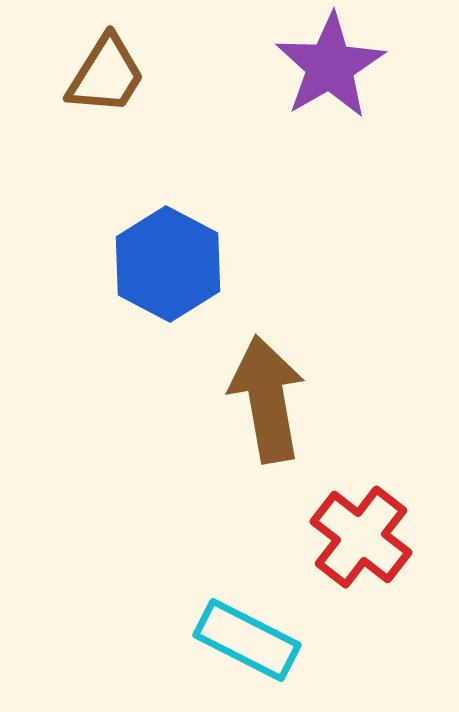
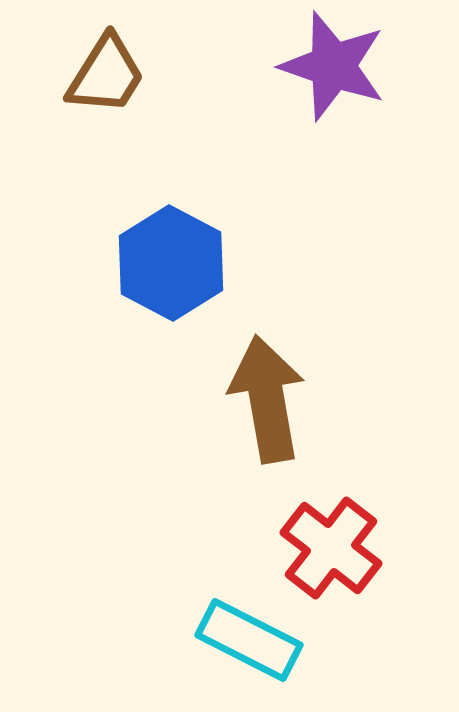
purple star: moved 3 px right; rotated 23 degrees counterclockwise
blue hexagon: moved 3 px right, 1 px up
red cross: moved 30 px left, 11 px down
cyan rectangle: moved 2 px right
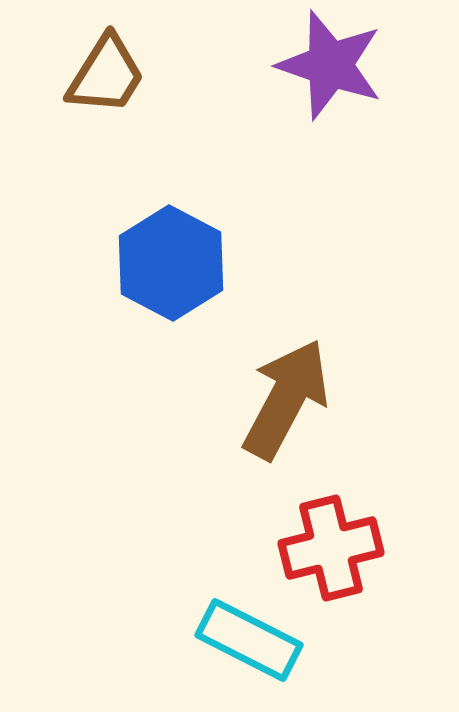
purple star: moved 3 px left, 1 px up
brown arrow: moved 19 px right; rotated 38 degrees clockwise
red cross: rotated 38 degrees clockwise
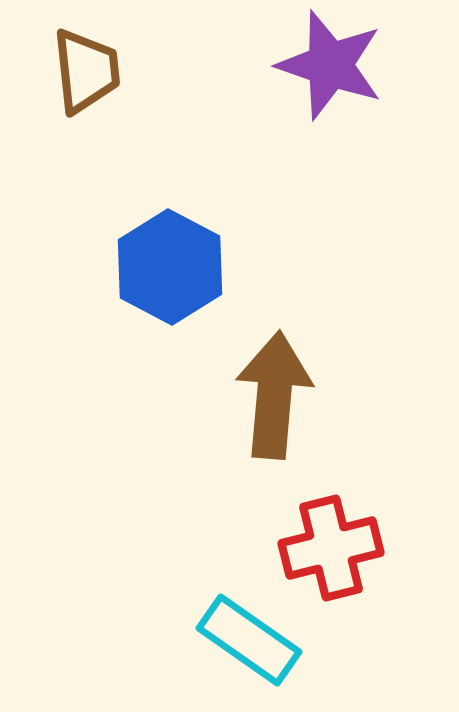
brown trapezoid: moved 20 px left, 4 px up; rotated 38 degrees counterclockwise
blue hexagon: moved 1 px left, 4 px down
brown arrow: moved 12 px left, 4 px up; rotated 23 degrees counterclockwise
cyan rectangle: rotated 8 degrees clockwise
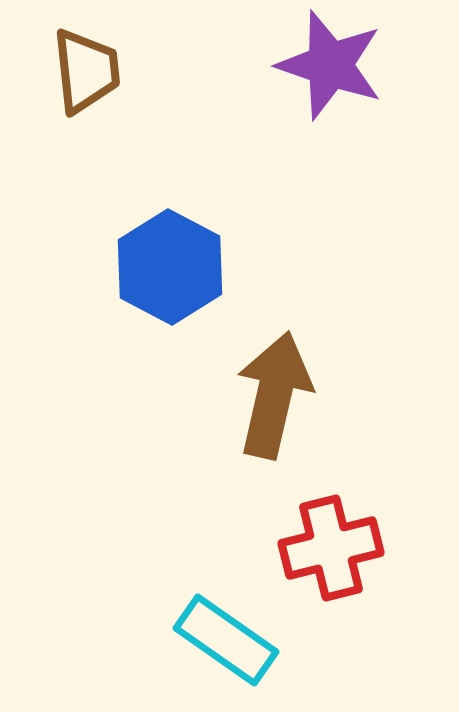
brown arrow: rotated 8 degrees clockwise
cyan rectangle: moved 23 px left
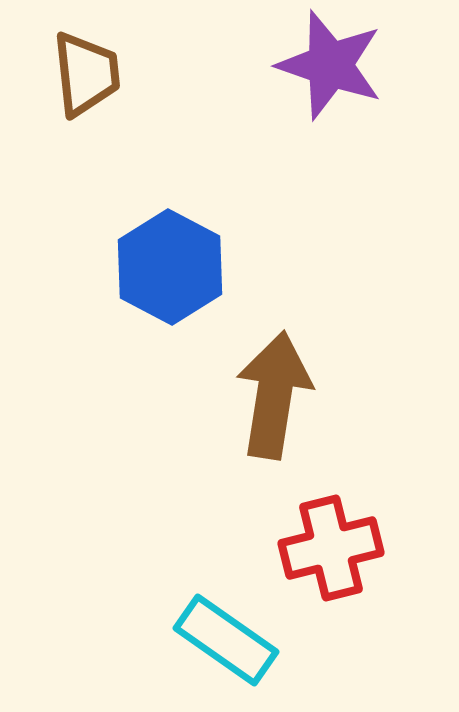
brown trapezoid: moved 3 px down
brown arrow: rotated 4 degrees counterclockwise
